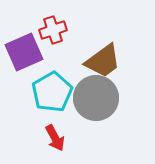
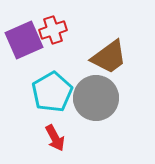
purple square: moved 12 px up
brown trapezoid: moved 6 px right, 4 px up
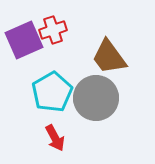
brown trapezoid: rotated 90 degrees clockwise
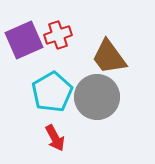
red cross: moved 5 px right, 5 px down
gray circle: moved 1 px right, 1 px up
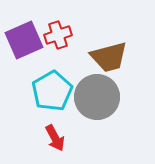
brown trapezoid: rotated 69 degrees counterclockwise
cyan pentagon: moved 1 px up
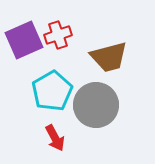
gray circle: moved 1 px left, 8 px down
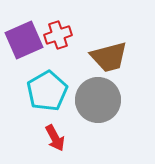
cyan pentagon: moved 5 px left
gray circle: moved 2 px right, 5 px up
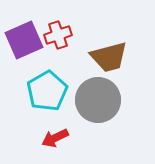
red arrow: rotated 92 degrees clockwise
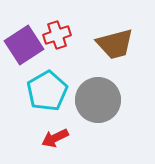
red cross: moved 1 px left
purple square: moved 5 px down; rotated 9 degrees counterclockwise
brown trapezoid: moved 6 px right, 13 px up
